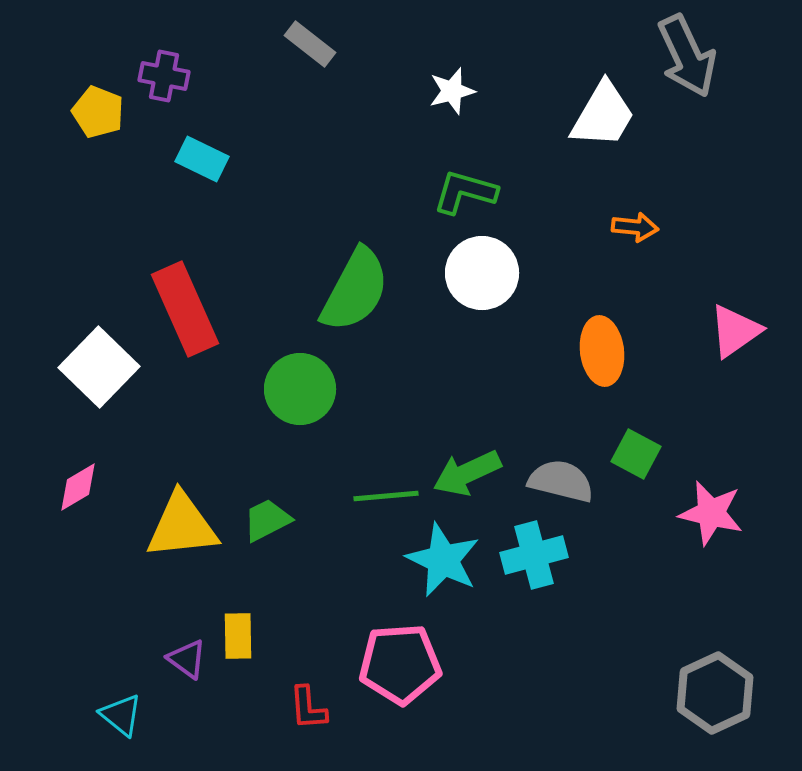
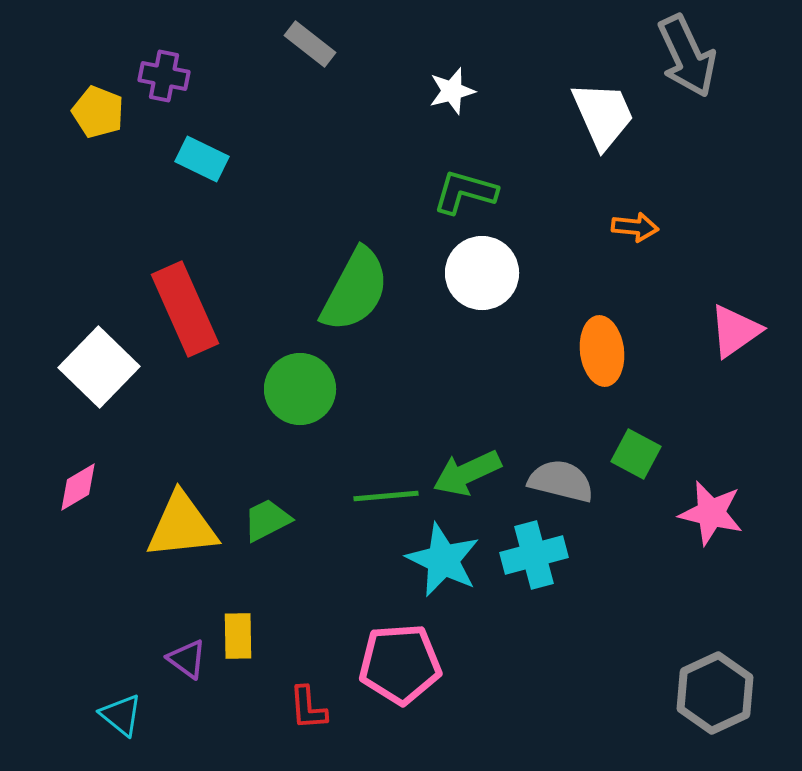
white trapezoid: rotated 54 degrees counterclockwise
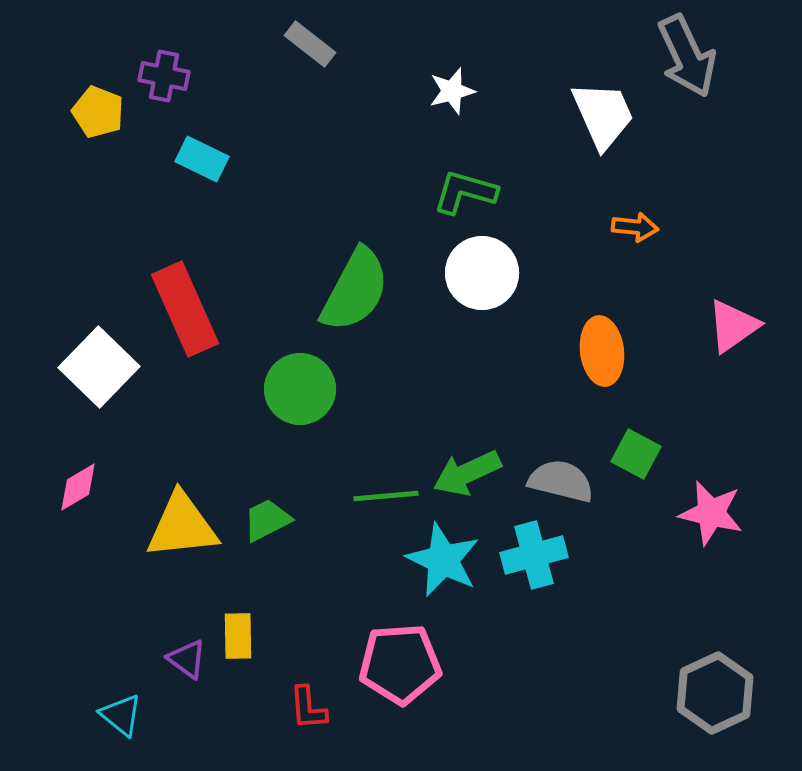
pink triangle: moved 2 px left, 5 px up
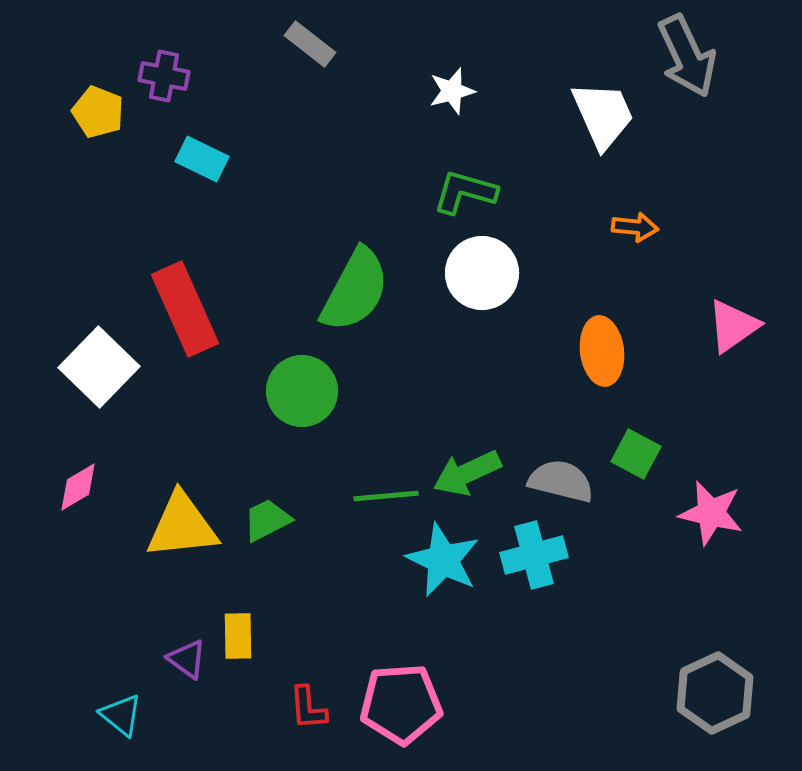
green circle: moved 2 px right, 2 px down
pink pentagon: moved 1 px right, 40 px down
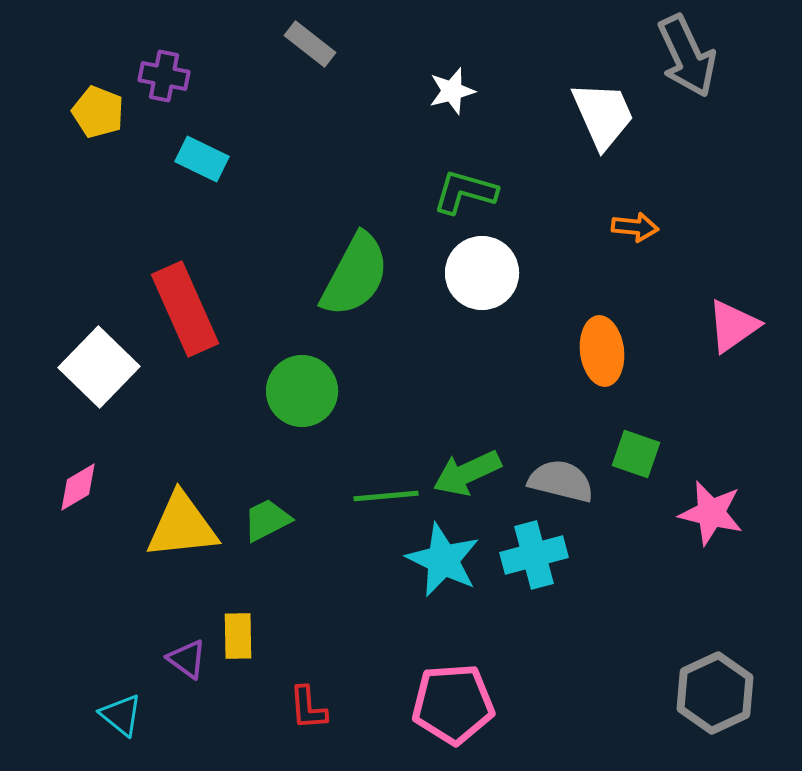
green semicircle: moved 15 px up
green square: rotated 9 degrees counterclockwise
pink pentagon: moved 52 px right
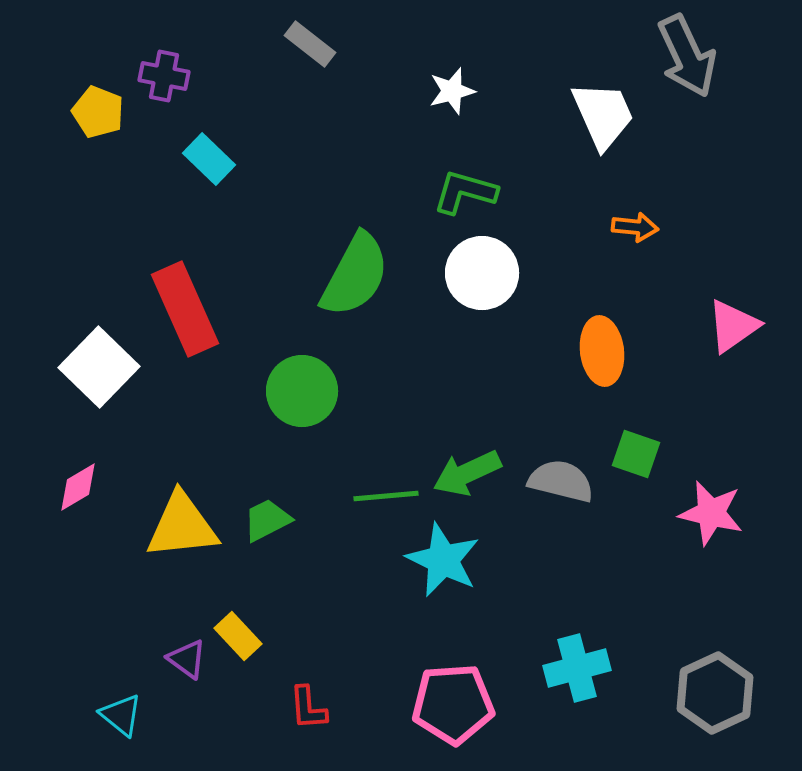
cyan rectangle: moved 7 px right; rotated 18 degrees clockwise
cyan cross: moved 43 px right, 113 px down
yellow rectangle: rotated 42 degrees counterclockwise
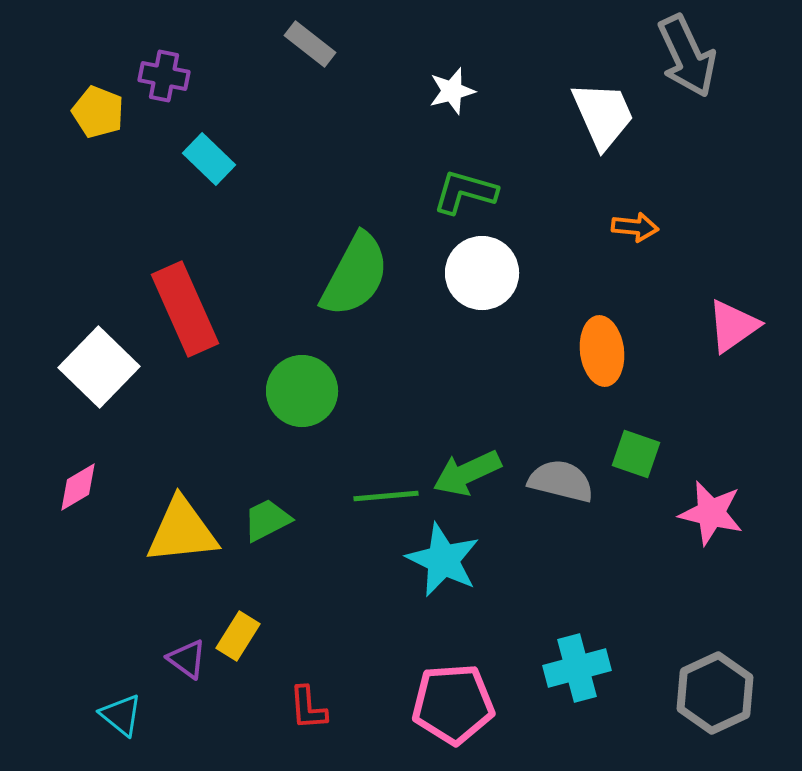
yellow triangle: moved 5 px down
yellow rectangle: rotated 75 degrees clockwise
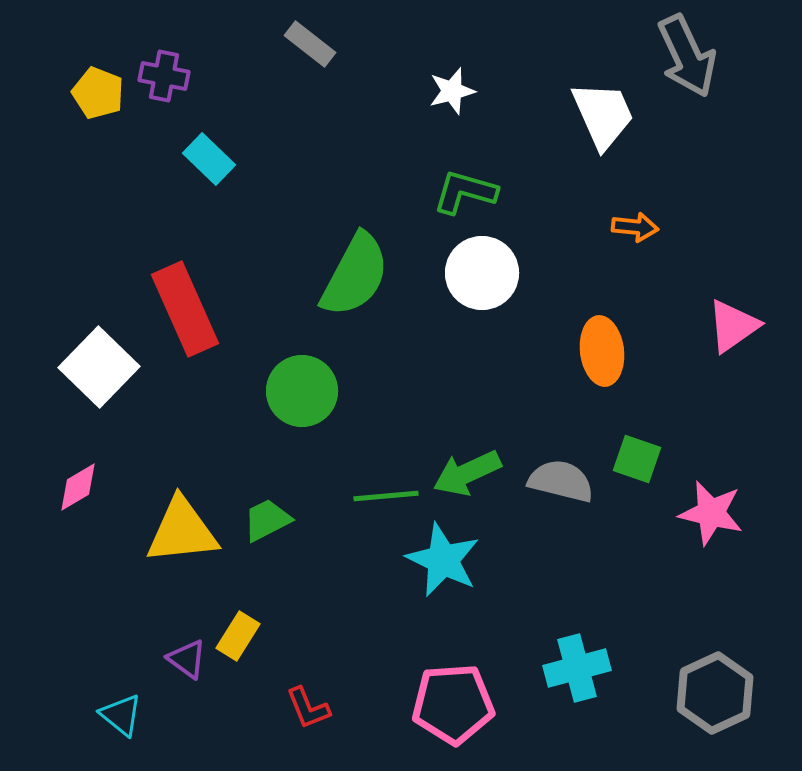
yellow pentagon: moved 19 px up
green square: moved 1 px right, 5 px down
red L-shape: rotated 18 degrees counterclockwise
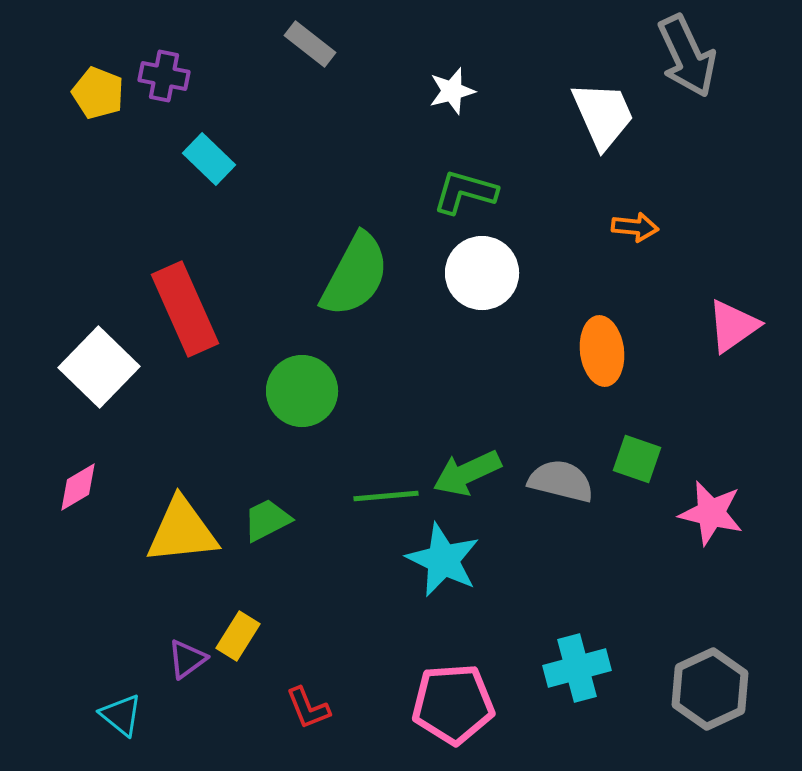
purple triangle: rotated 48 degrees clockwise
gray hexagon: moved 5 px left, 4 px up
